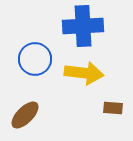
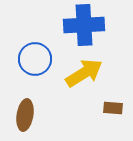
blue cross: moved 1 px right, 1 px up
yellow arrow: rotated 39 degrees counterclockwise
brown ellipse: rotated 36 degrees counterclockwise
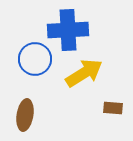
blue cross: moved 16 px left, 5 px down
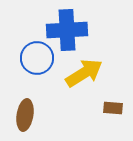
blue cross: moved 1 px left
blue circle: moved 2 px right, 1 px up
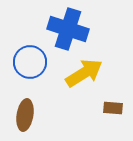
blue cross: moved 1 px right, 1 px up; rotated 21 degrees clockwise
blue circle: moved 7 px left, 4 px down
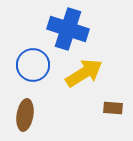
blue circle: moved 3 px right, 3 px down
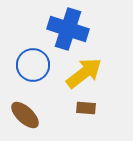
yellow arrow: rotated 6 degrees counterclockwise
brown rectangle: moved 27 px left
brown ellipse: rotated 56 degrees counterclockwise
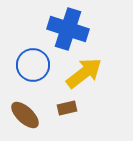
brown rectangle: moved 19 px left; rotated 18 degrees counterclockwise
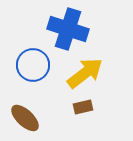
yellow arrow: moved 1 px right
brown rectangle: moved 16 px right, 1 px up
brown ellipse: moved 3 px down
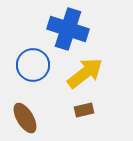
brown rectangle: moved 1 px right, 3 px down
brown ellipse: rotated 16 degrees clockwise
